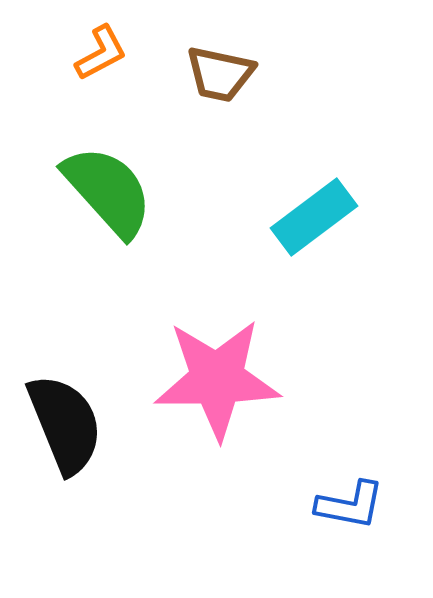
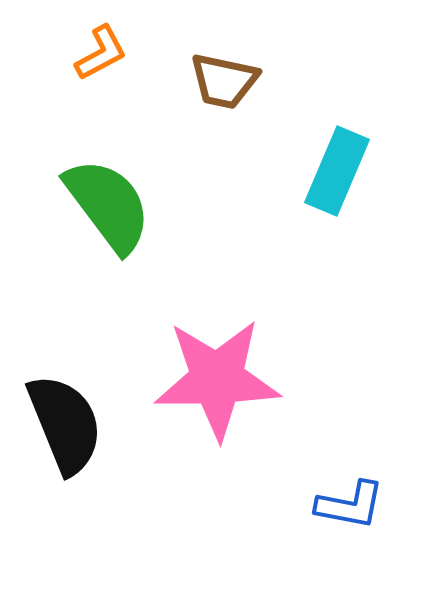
brown trapezoid: moved 4 px right, 7 px down
green semicircle: moved 14 px down; rotated 5 degrees clockwise
cyan rectangle: moved 23 px right, 46 px up; rotated 30 degrees counterclockwise
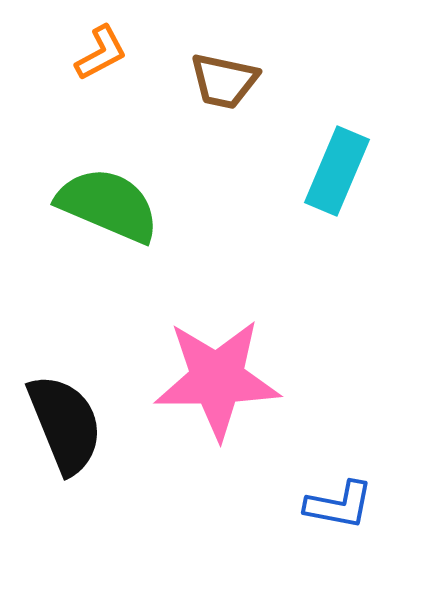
green semicircle: rotated 30 degrees counterclockwise
blue L-shape: moved 11 px left
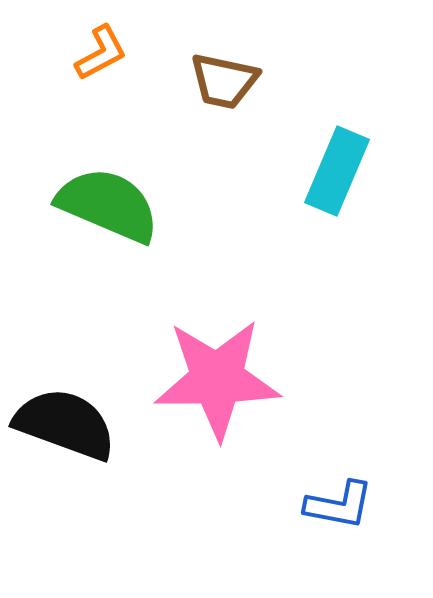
black semicircle: rotated 48 degrees counterclockwise
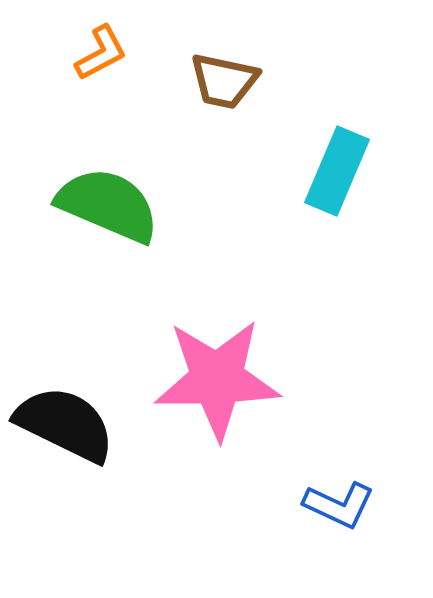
black semicircle: rotated 6 degrees clockwise
blue L-shape: rotated 14 degrees clockwise
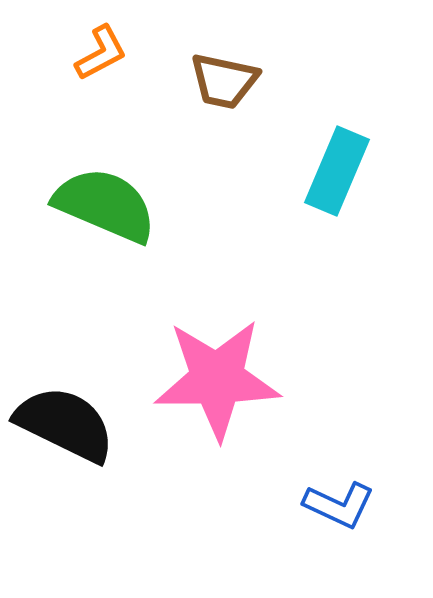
green semicircle: moved 3 px left
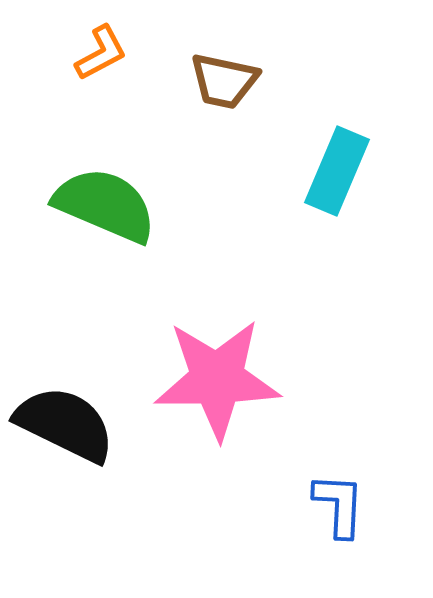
blue L-shape: rotated 112 degrees counterclockwise
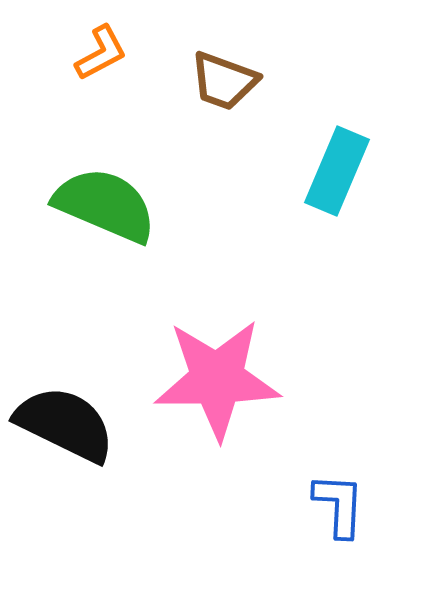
brown trapezoid: rotated 8 degrees clockwise
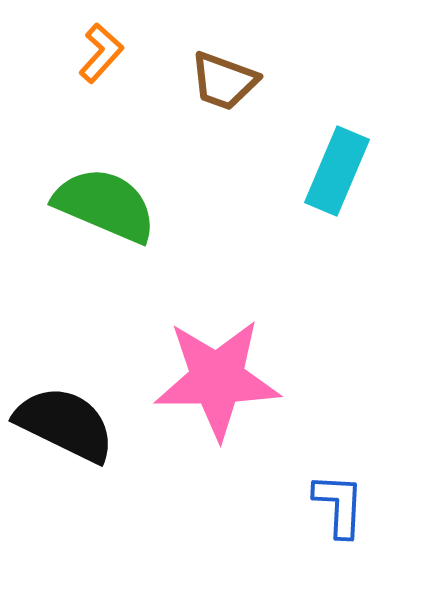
orange L-shape: rotated 20 degrees counterclockwise
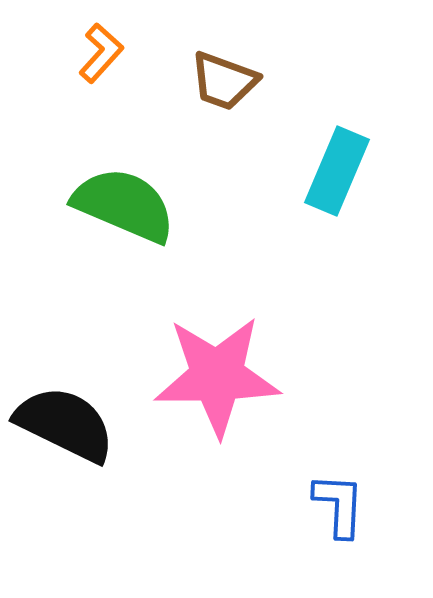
green semicircle: moved 19 px right
pink star: moved 3 px up
